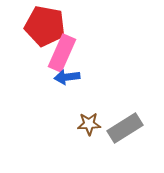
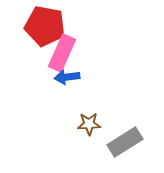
gray rectangle: moved 14 px down
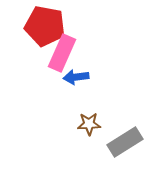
blue arrow: moved 9 px right
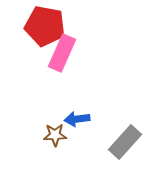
blue arrow: moved 1 px right, 42 px down
brown star: moved 34 px left, 11 px down
gray rectangle: rotated 16 degrees counterclockwise
